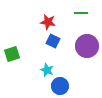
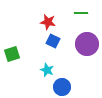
purple circle: moved 2 px up
blue circle: moved 2 px right, 1 px down
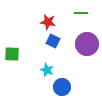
green square: rotated 21 degrees clockwise
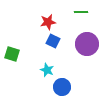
green line: moved 1 px up
red star: rotated 21 degrees counterclockwise
green square: rotated 14 degrees clockwise
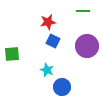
green line: moved 2 px right, 1 px up
purple circle: moved 2 px down
green square: rotated 21 degrees counterclockwise
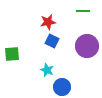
blue square: moved 1 px left
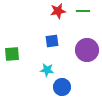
red star: moved 10 px right, 11 px up
blue square: rotated 32 degrees counterclockwise
purple circle: moved 4 px down
cyan star: rotated 16 degrees counterclockwise
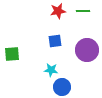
blue square: moved 3 px right
cyan star: moved 4 px right
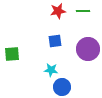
purple circle: moved 1 px right, 1 px up
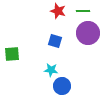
red star: rotated 28 degrees clockwise
blue square: rotated 24 degrees clockwise
purple circle: moved 16 px up
blue circle: moved 1 px up
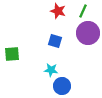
green line: rotated 64 degrees counterclockwise
